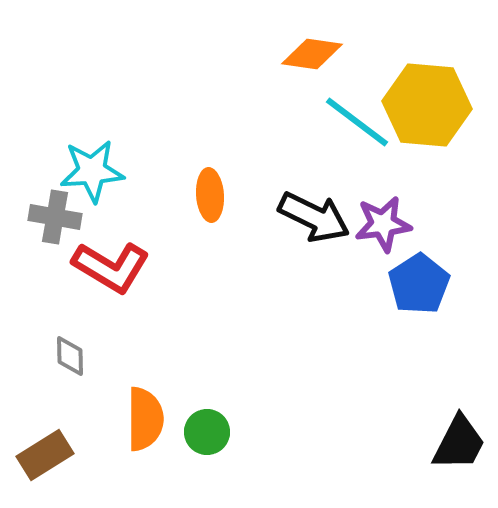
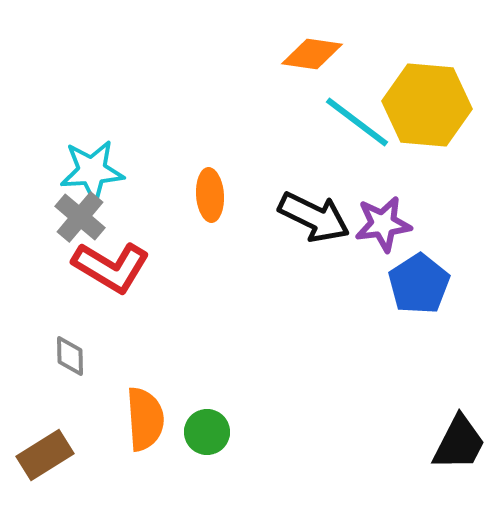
gray cross: moved 25 px right; rotated 30 degrees clockwise
orange semicircle: rotated 4 degrees counterclockwise
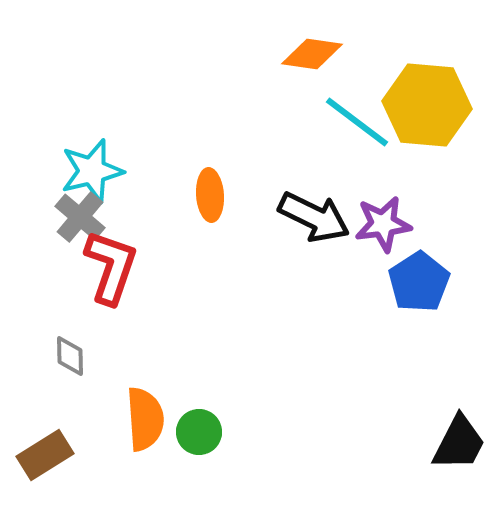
cyan star: rotated 10 degrees counterclockwise
red L-shape: rotated 102 degrees counterclockwise
blue pentagon: moved 2 px up
green circle: moved 8 px left
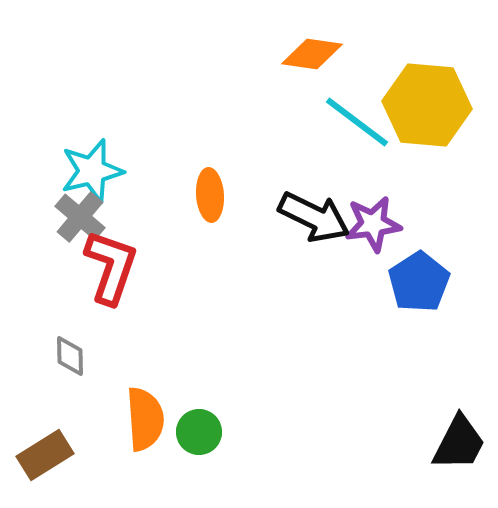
purple star: moved 10 px left
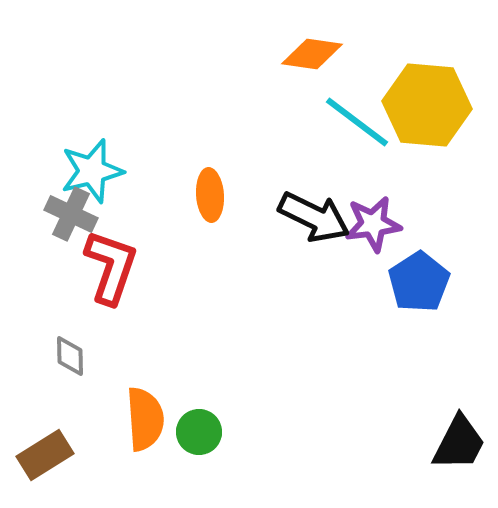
gray cross: moved 9 px left, 3 px up; rotated 15 degrees counterclockwise
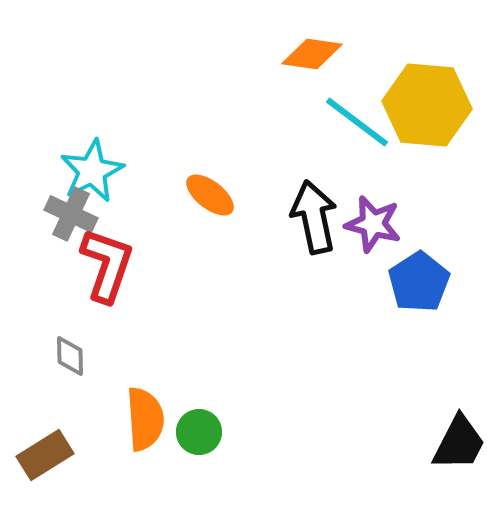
cyan star: rotated 12 degrees counterclockwise
orange ellipse: rotated 48 degrees counterclockwise
black arrow: rotated 128 degrees counterclockwise
purple star: rotated 22 degrees clockwise
red L-shape: moved 4 px left, 2 px up
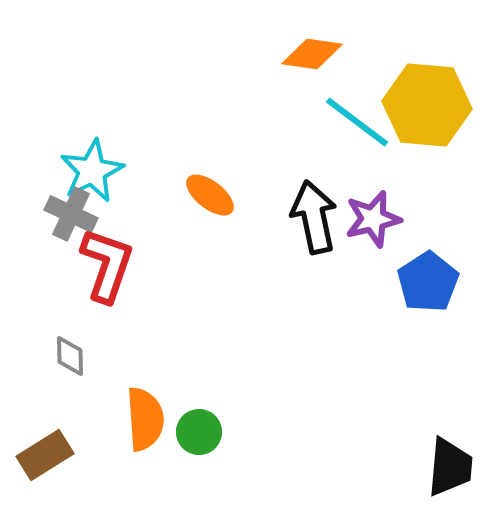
purple star: moved 5 px up; rotated 28 degrees counterclockwise
blue pentagon: moved 9 px right
black trapezoid: moved 9 px left, 24 px down; rotated 22 degrees counterclockwise
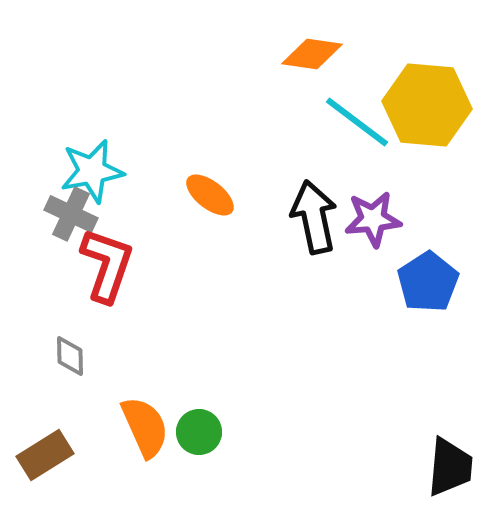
cyan star: rotated 16 degrees clockwise
purple star: rotated 8 degrees clockwise
orange semicircle: moved 8 px down; rotated 20 degrees counterclockwise
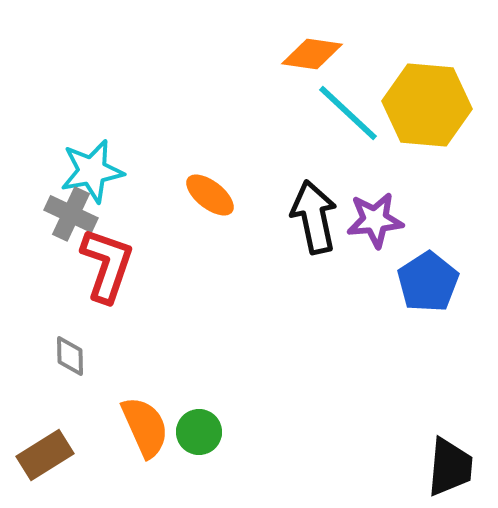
cyan line: moved 9 px left, 9 px up; rotated 6 degrees clockwise
purple star: moved 2 px right, 1 px down
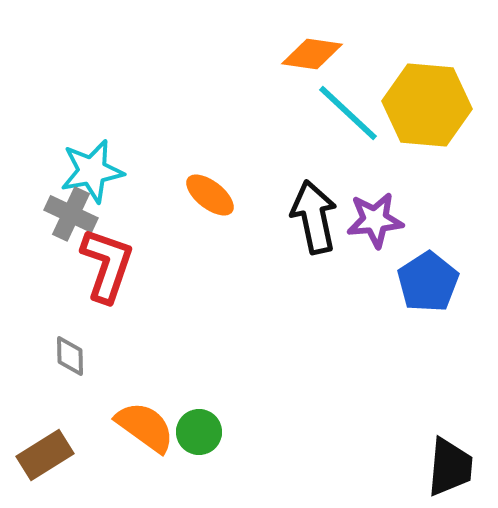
orange semicircle: rotated 30 degrees counterclockwise
